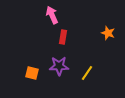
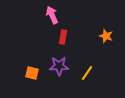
orange star: moved 2 px left, 3 px down
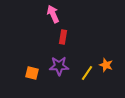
pink arrow: moved 1 px right, 1 px up
orange star: moved 29 px down
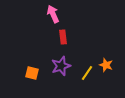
red rectangle: rotated 16 degrees counterclockwise
purple star: moved 2 px right; rotated 18 degrees counterclockwise
